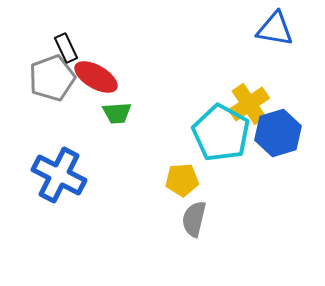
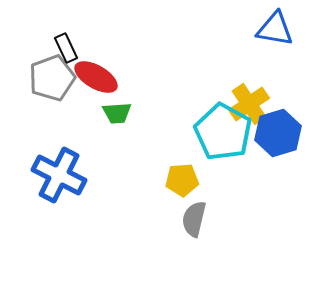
cyan pentagon: moved 2 px right, 1 px up
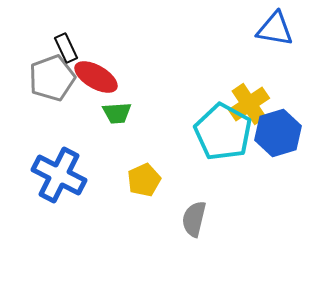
yellow pentagon: moved 38 px left; rotated 20 degrees counterclockwise
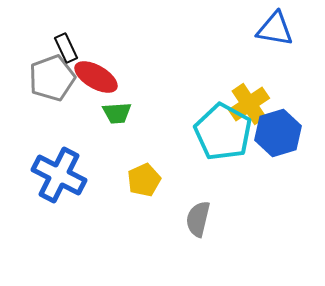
gray semicircle: moved 4 px right
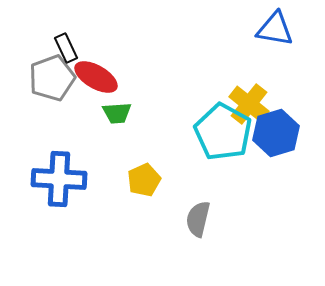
yellow cross: rotated 18 degrees counterclockwise
blue hexagon: moved 2 px left
blue cross: moved 4 px down; rotated 24 degrees counterclockwise
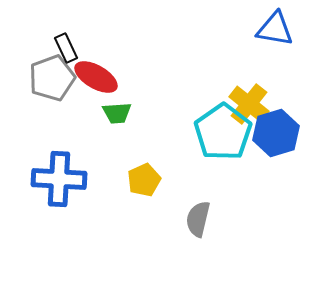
cyan pentagon: rotated 8 degrees clockwise
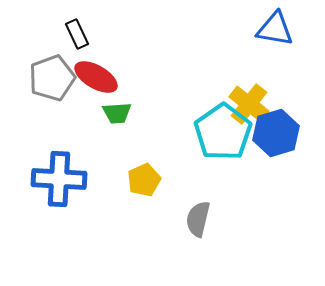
black rectangle: moved 11 px right, 14 px up
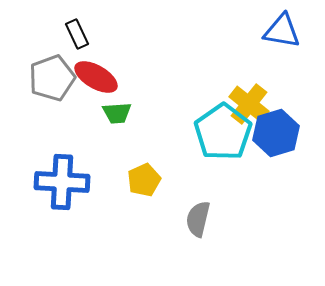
blue triangle: moved 7 px right, 2 px down
blue cross: moved 3 px right, 3 px down
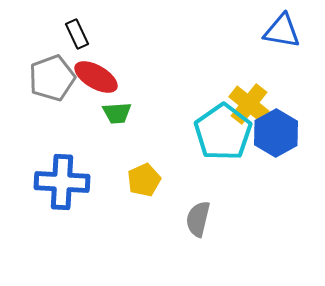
blue hexagon: rotated 12 degrees counterclockwise
